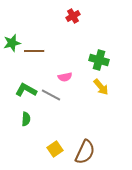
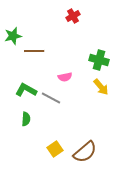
green star: moved 1 px right, 7 px up
gray line: moved 3 px down
brown semicircle: rotated 25 degrees clockwise
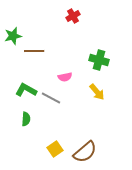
yellow arrow: moved 4 px left, 5 px down
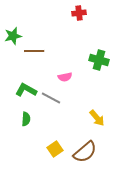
red cross: moved 6 px right, 3 px up; rotated 24 degrees clockwise
yellow arrow: moved 26 px down
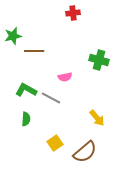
red cross: moved 6 px left
yellow square: moved 6 px up
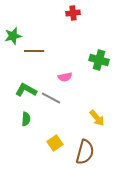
brown semicircle: rotated 35 degrees counterclockwise
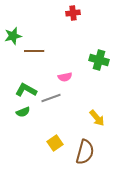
gray line: rotated 48 degrees counterclockwise
green semicircle: moved 3 px left, 7 px up; rotated 64 degrees clockwise
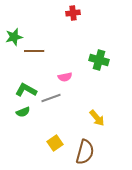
green star: moved 1 px right, 1 px down
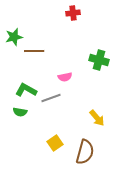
green semicircle: moved 3 px left; rotated 32 degrees clockwise
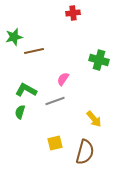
brown line: rotated 12 degrees counterclockwise
pink semicircle: moved 2 px left, 2 px down; rotated 136 degrees clockwise
gray line: moved 4 px right, 3 px down
green semicircle: rotated 96 degrees clockwise
yellow arrow: moved 3 px left, 1 px down
yellow square: rotated 21 degrees clockwise
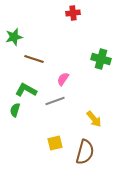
brown line: moved 8 px down; rotated 30 degrees clockwise
green cross: moved 2 px right, 1 px up
green semicircle: moved 5 px left, 2 px up
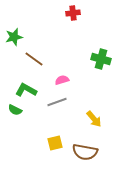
brown line: rotated 18 degrees clockwise
pink semicircle: moved 1 px left, 1 px down; rotated 40 degrees clockwise
gray line: moved 2 px right, 1 px down
green semicircle: rotated 80 degrees counterclockwise
brown semicircle: rotated 85 degrees clockwise
